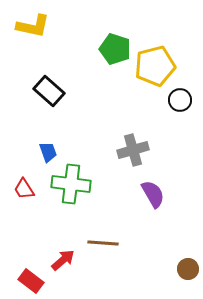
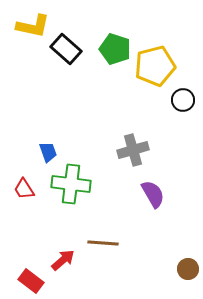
black rectangle: moved 17 px right, 42 px up
black circle: moved 3 px right
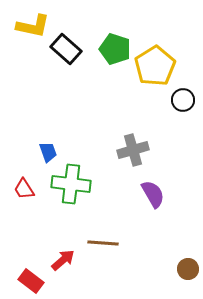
yellow pentagon: rotated 18 degrees counterclockwise
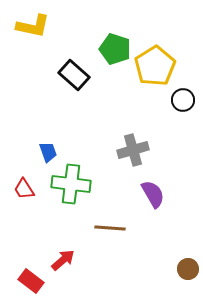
black rectangle: moved 8 px right, 26 px down
brown line: moved 7 px right, 15 px up
